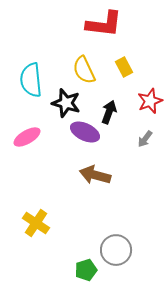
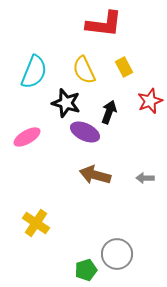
cyan semicircle: moved 3 px right, 8 px up; rotated 152 degrees counterclockwise
gray arrow: moved 39 px down; rotated 54 degrees clockwise
gray circle: moved 1 px right, 4 px down
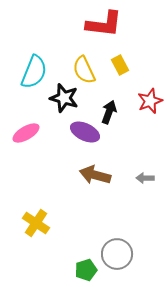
yellow rectangle: moved 4 px left, 2 px up
black star: moved 2 px left, 5 px up
pink ellipse: moved 1 px left, 4 px up
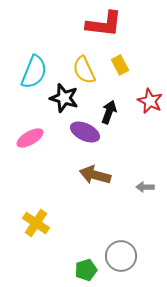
red star: rotated 25 degrees counterclockwise
pink ellipse: moved 4 px right, 5 px down
gray arrow: moved 9 px down
gray circle: moved 4 px right, 2 px down
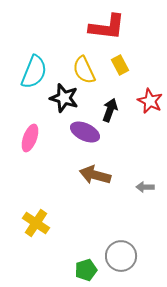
red L-shape: moved 3 px right, 3 px down
black arrow: moved 1 px right, 2 px up
pink ellipse: rotated 40 degrees counterclockwise
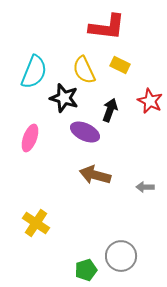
yellow rectangle: rotated 36 degrees counterclockwise
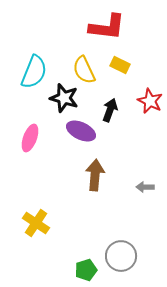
purple ellipse: moved 4 px left, 1 px up
brown arrow: rotated 80 degrees clockwise
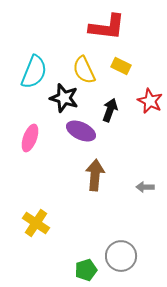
yellow rectangle: moved 1 px right, 1 px down
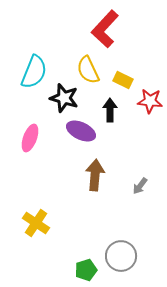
red L-shape: moved 2 px left, 2 px down; rotated 126 degrees clockwise
yellow rectangle: moved 2 px right, 14 px down
yellow semicircle: moved 4 px right
red star: rotated 20 degrees counterclockwise
black arrow: rotated 20 degrees counterclockwise
gray arrow: moved 5 px left, 1 px up; rotated 54 degrees counterclockwise
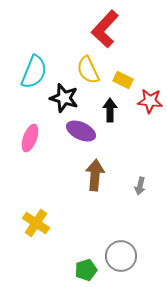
gray arrow: rotated 24 degrees counterclockwise
